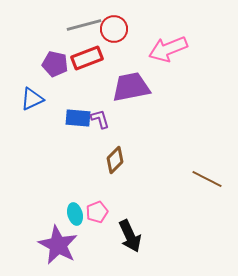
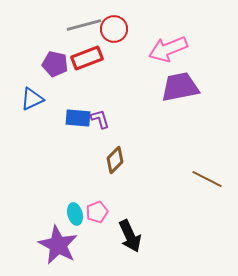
purple trapezoid: moved 49 px right
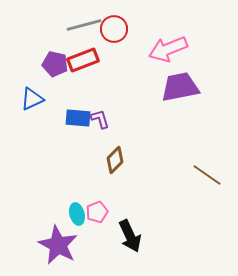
red rectangle: moved 4 px left, 2 px down
brown line: moved 4 px up; rotated 8 degrees clockwise
cyan ellipse: moved 2 px right
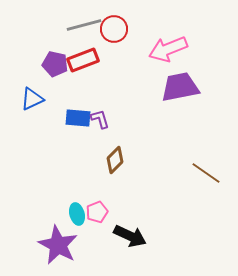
brown line: moved 1 px left, 2 px up
black arrow: rotated 40 degrees counterclockwise
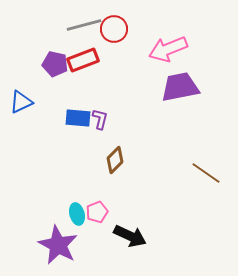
blue triangle: moved 11 px left, 3 px down
purple L-shape: rotated 30 degrees clockwise
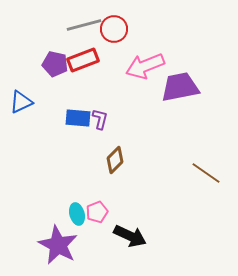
pink arrow: moved 23 px left, 17 px down
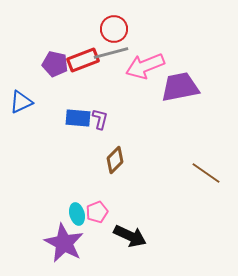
gray line: moved 27 px right, 28 px down
purple star: moved 6 px right, 2 px up
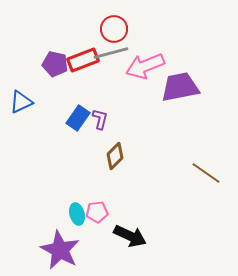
blue rectangle: rotated 60 degrees counterclockwise
brown diamond: moved 4 px up
pink pentagon: rotated 15 degrees clockwise
purple star: moved 4 px left, 7 px down
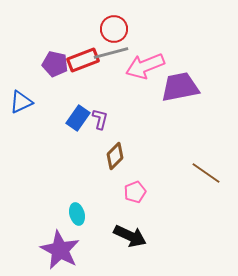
pink pentagon: moved 38 px right, 20 px up; rotated 15 degrees counterclockwise
